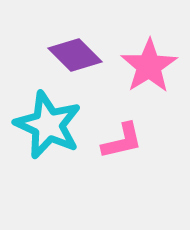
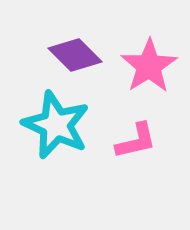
cyan star: moved 8 px right
pink L-shape: moved 14 px right
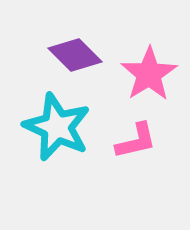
pink star: moved 8 px down
cyan star: moved 1 px right, 2 px down
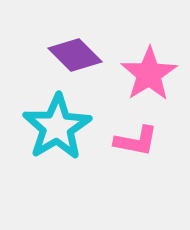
cyan star: rotated 16 degrees clockwise
pink L-shape: rotated 24 degrees clockwise
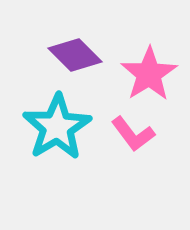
pink L-shape: moved 3 px left, 7 px up; rotated 42 degrees clockwise
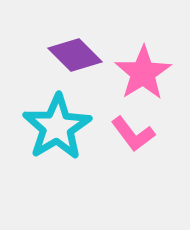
pink star: moved 6 px left, 1 px up
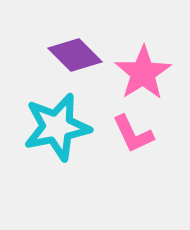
cyan star: rotated 20 degrees clockwise
pink L-shape: rotated 12 degrees clockwise
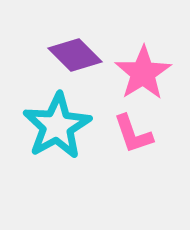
cyan star: moved 1 px up; rotated 18 degrees counterclockwise
pink L-shape: rotated 6 degrees clockwise
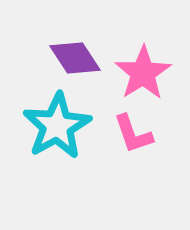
purple diamond: moved 3 px down; rotated 12 degrees clockwise
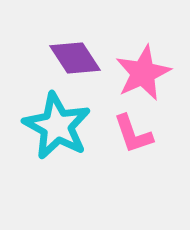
pink star: rotated 8 degrees clockwise
cyan star: rotated 14 degrees counterclockwise
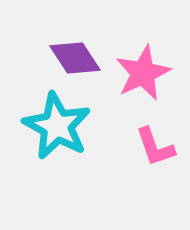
pink L-shape: moved 22 px right, 13 px down
